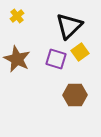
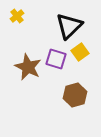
brown star: moved 11 px right, 8 px down
brown hexagon: rotated 15 degrees counterclockwise
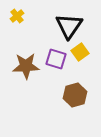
black triangle: rotated 12 degrees counterclockwise
brown star: moved 2 px left, 1 px up; rotated 28 degrees counterclockwise
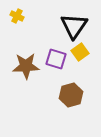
yellow cross: rotated 24 degrees counterclockwise
black triangle: moved 5 px right
brown hexagon: moved 4 px left
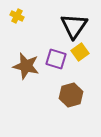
brown star: rotated 16 degrees clockwise
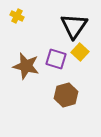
yellow square: rotated 12 degrees counterclockwise
brown hexagon: moved 5 px left
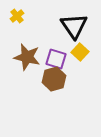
yellow cross: rotated 24 degrees clockwise
black triangle: rotated 8 degrees counterclockwise
brown star: moved 1 px right, 9 px up
brown hexagon: moved 12 px left, 16 px up
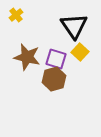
yellow cross: moved 1 px left, 1 px up
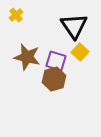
purple square: moved 2 px down
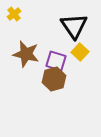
yellow cross: moved 2 px left, 1 px up
brown star: moved 1 px left, 3 px up
